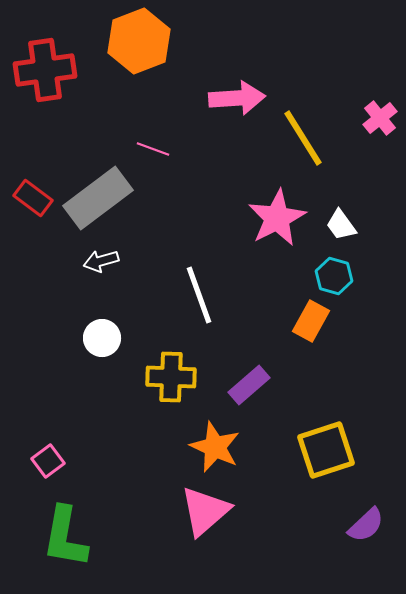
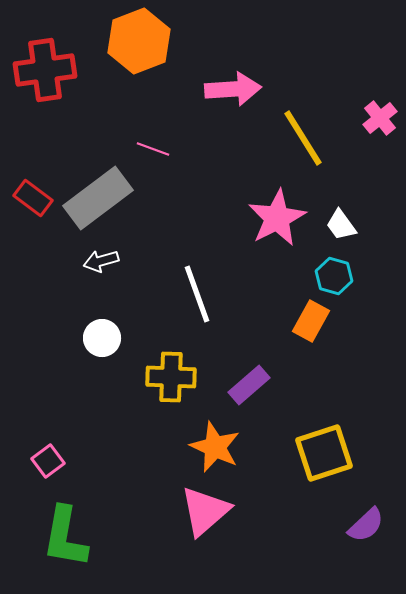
pink arrow: moved 4 px left, 9 px up
white line: moved 2 px left, 1 px up
yellow square: moved 2 px left, 3 px down
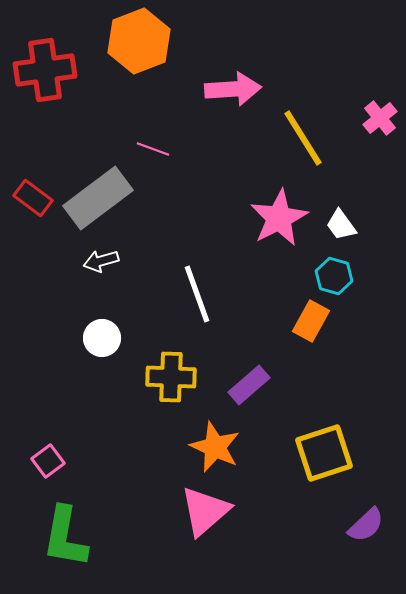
pink star: moved 2 px right
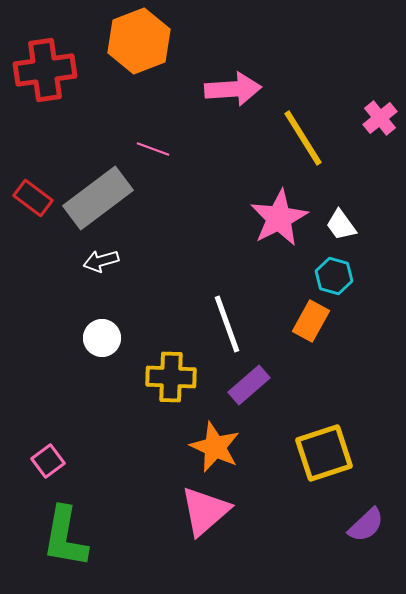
white line: moved 30 px right, 30 px down
